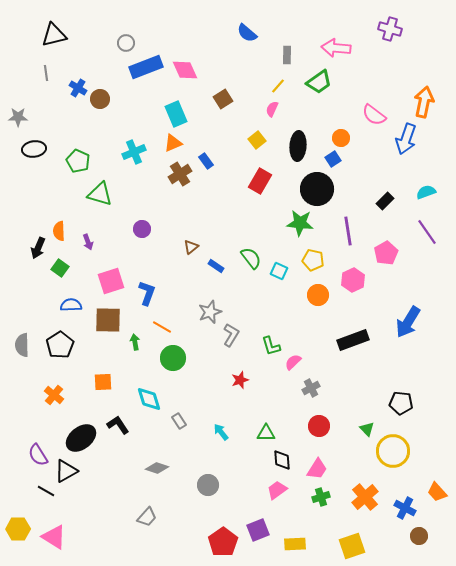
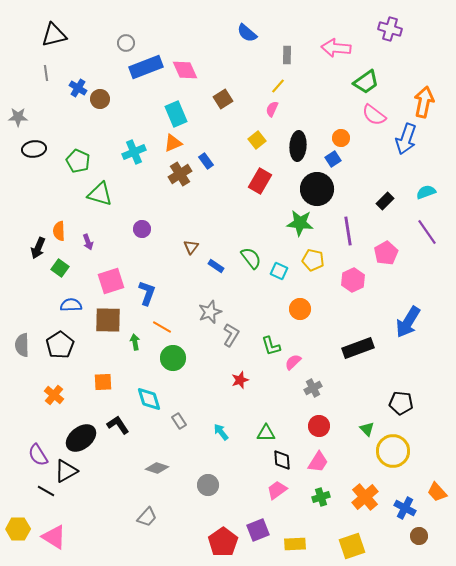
green trapezoid at (319, 82): moved 47 px right
brown triangle at (191, 247): rotated 14 degrees counterclockwise
orange circle at (318, 295): moved 18 px left, 14 px down
black rectangle at (353, 340): moved 5 px right, 8 px down
gray cross at (311, 388): moved 2 px right
pink trapezoid at (317, 469): moved 1 px right, 7 px up
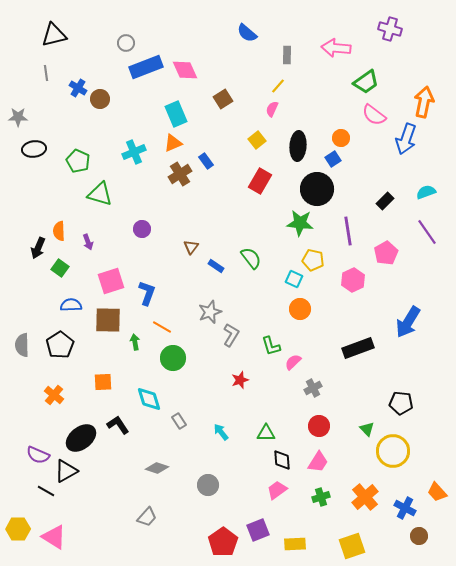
cyan square at (279, 271): moved 15 px right, 8 px down
purple semicircle at (38, 455): rotated 35 degrees counterclockwise
